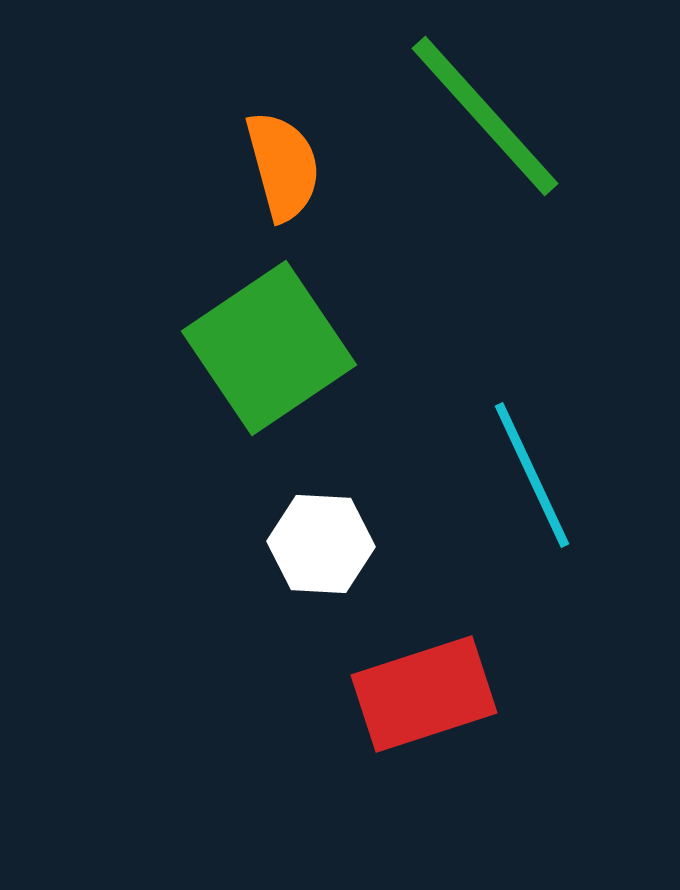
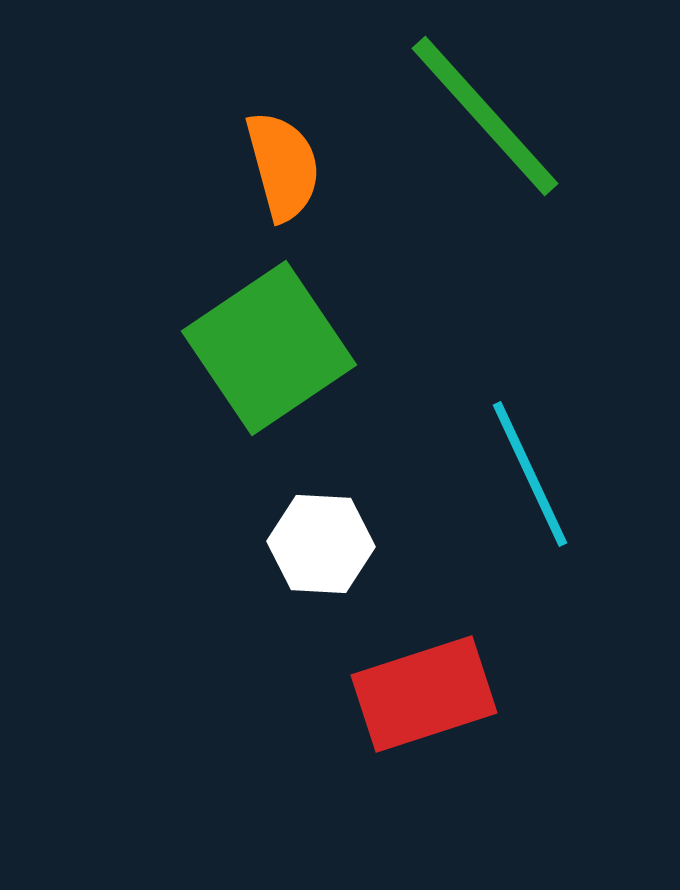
cyan line: moved 2 px left, 1 px up
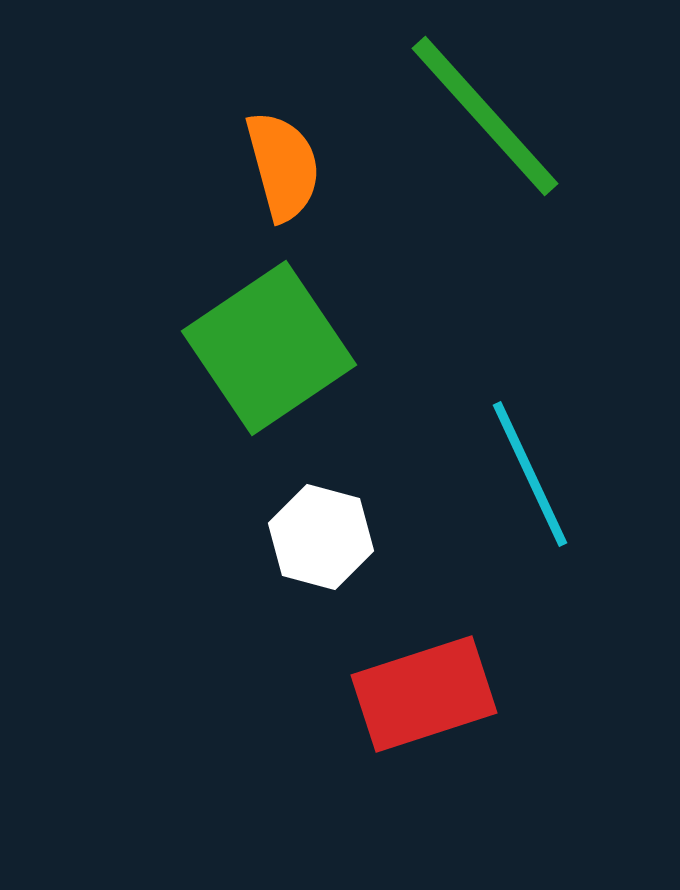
white hexagon: moved 7 px up; rotated 12 degrees clockwise
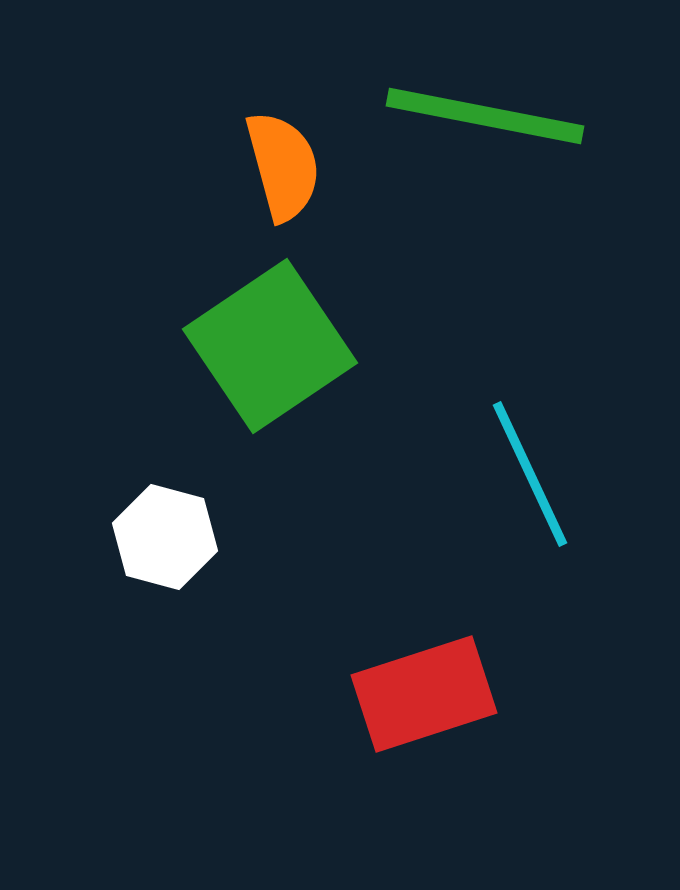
green line: rotated 37 degrees counterclockwise
green square: moved 1 px right, 2 px up
white hexagon: moved 156 px left
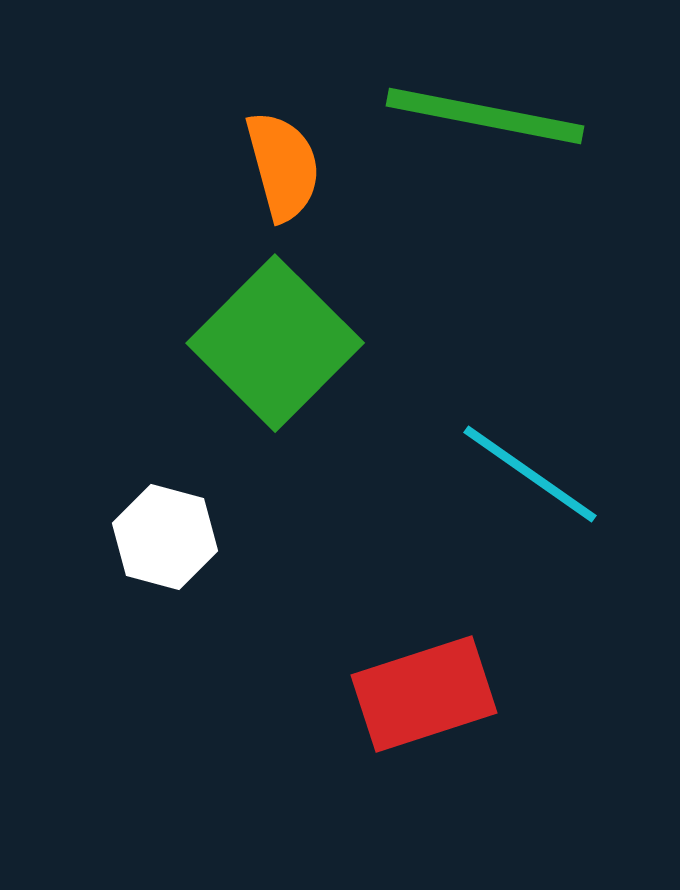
green square: moved 5 px right, 3 px up; rotated 11 degrees counterclockwise
cyan line: rotated 30 degrees counterclockwise
